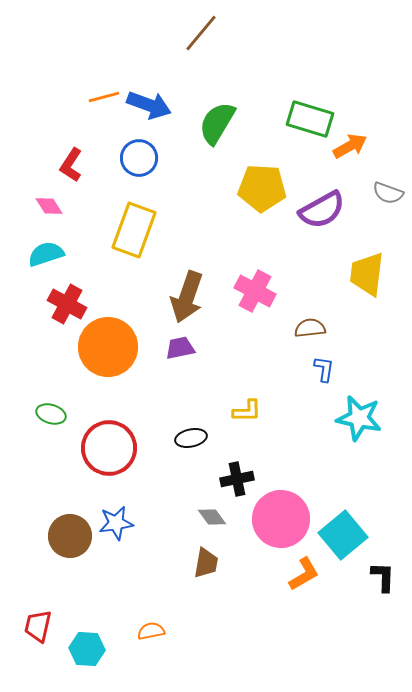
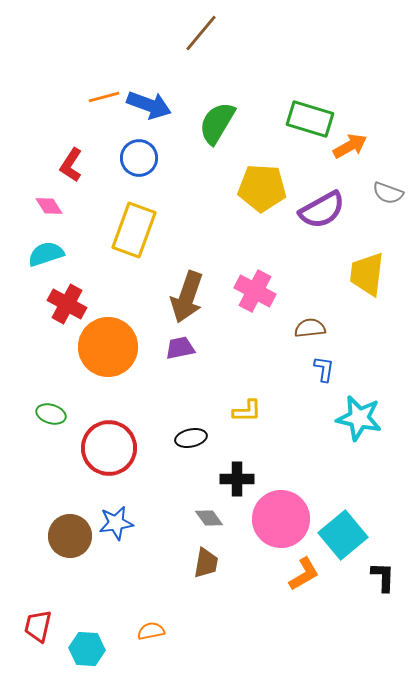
black cross: rotated 12 degrees clockwise
gray diamond: moved 3 px left, 1 px down
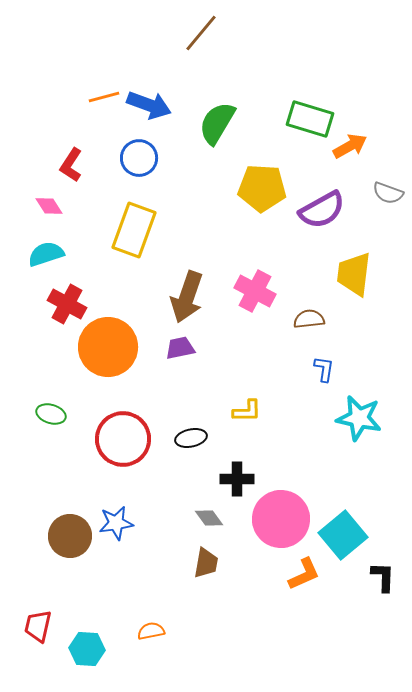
yellow trapezoid: moved 13 px left
brown semicircle: moved 1 px left, 9 px up
red circle: moved 14 px right, 9 px up
orange L-shape: rotated 6 degrees clockwise
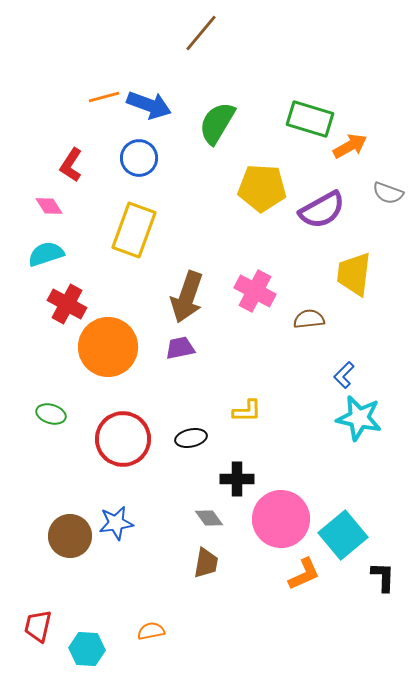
blue L-shape: moved 20 px right, 6 px down; rotated 144 degrees counterclockwise
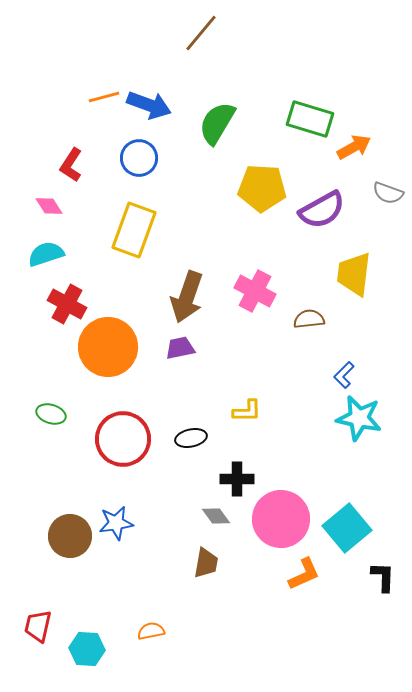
orange arrow: moved 4 px right, 1 px down
gray diamond: moved 7 px right, 2 px up
cyan square: moved 4 px right, 7 px up
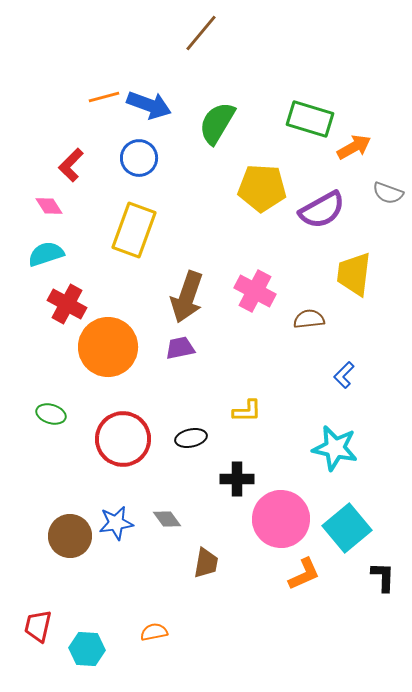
red L-shape: rotated 12 degrees clockwise
cyan star: moved 24 px left, 30 px down
gray diamond: moved 49 px left, 3 px down
orange semicircle: moved 3 px right, 1 px down
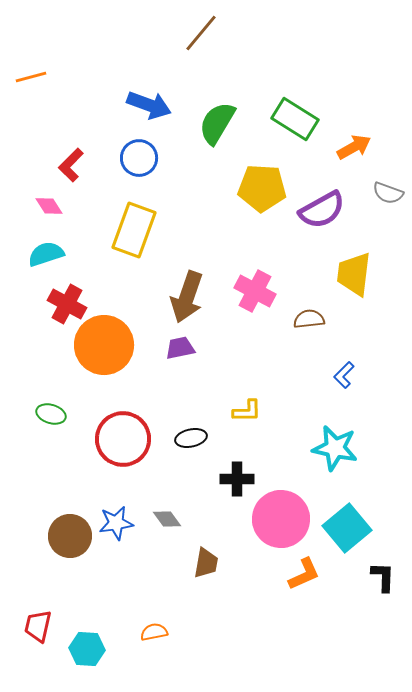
orange line: moved 73 px left, 20 px up
green rectangle: moved 15 px left; rotated 15 degrees clockwise
orange circle: moved 4 px left, 2 px up
